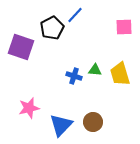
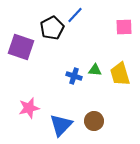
brown circle: moved 1 px right, 1 px up
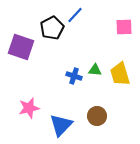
brown circle: moved 3 px right, 5 px up
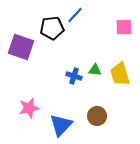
black pentagon: rotated 20 degrees clockwise
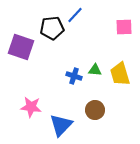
pink star: moved 2 px right, 1 px up; rotated 20 degrees clockwise
brown circle: moved 2 px left, 6 px up
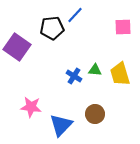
pink square: moved 1 px left
purple square: moved 4 px left; rotated 16 degrees clockwise
blue cross: rotated 14 degrees clockwise
brown circle: moved 4 px down
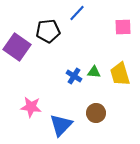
blue line: moved 2 px right, 2 px up
black pentagon: moved 4 px left, 3 px down
green triangle: moved 1 px left, 2 px down
brown circle: moved 1 px right, 1 px up
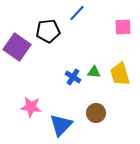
blue cross: moved 1 px left, 1 px down
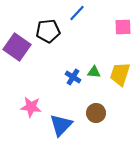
yellow trapezoid: rotated 35 degrees clockwise
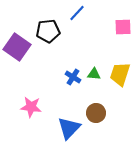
green triangle: moved 2 px down
blue triangle: moved 8 px right, 3 px down
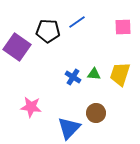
blue line: moved 9 px down; rotated 12 degrees clockwise
black pentagon: rotated 10 degrees clockwise
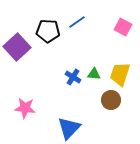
pink square: rotated 30 degrees clockwise
purple square: rotated 12 degrees clockwise
pink star: moved 6 px left, 1 px down
brown circle: moved 15 px right, 13 px up
